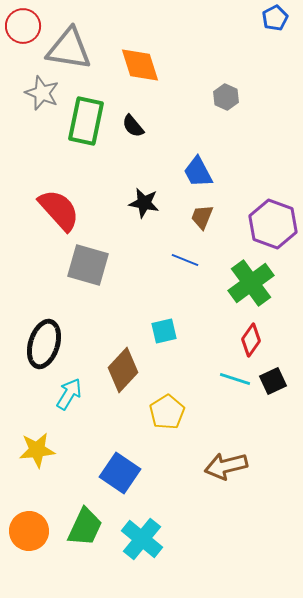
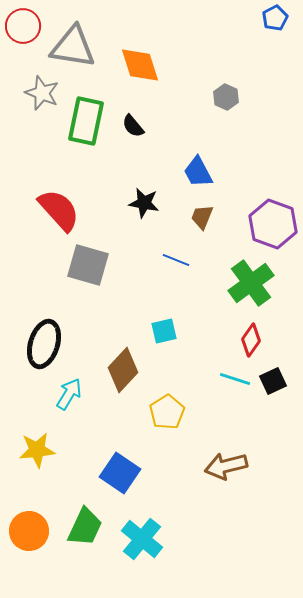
gray triangle: moved 4 px right, 2 px up
blue line: moved 9 px left
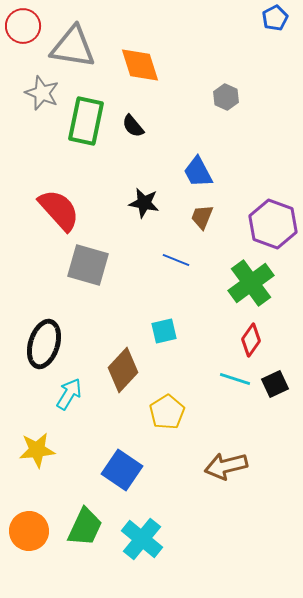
black square: moved 2 px right, 3 px down
blue square: moved 2 px right, 3 px up
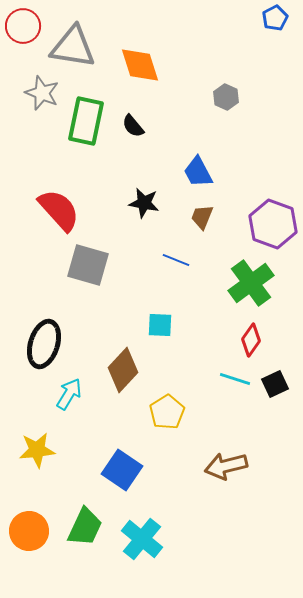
cyan square: moved 4 px left, 6 px up; rotated 16 degrees clockwise
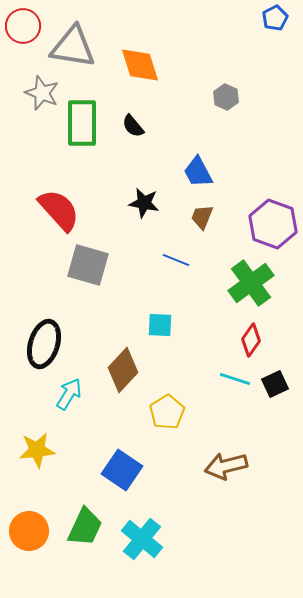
green rectangle: moved 4 px left, 2 px down; rotated 12 degrees counterclockwise
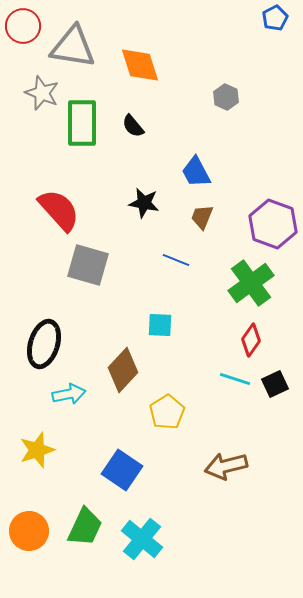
blue trapezoid: moved 2 px left
cyan arrow: rotated 48 degrees clockwise
yellow star: rotated 12 degrees counterclockwise
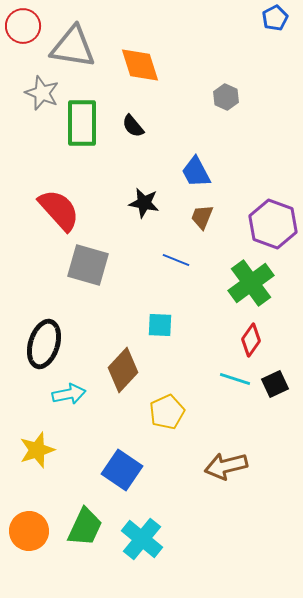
yellow pentagon: rotated 8 degrees clockwise
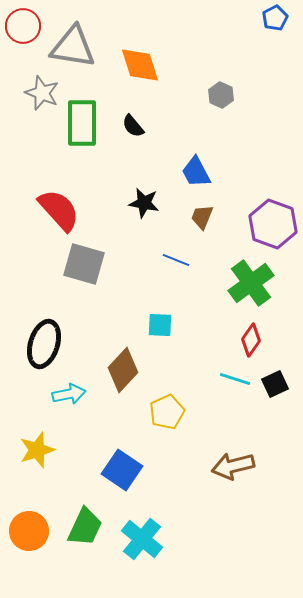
gray hexagon: moved 5 px left, 2 px up
gray square: moved 4 px left, 1 px up
brown arrow: moved 7 px right
